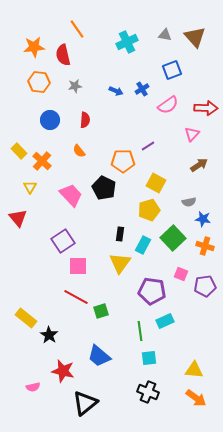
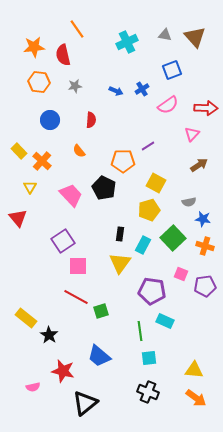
red semicircle at (85, 120): moved 6 px right
cyan rectangle at (165, 321): rotated 48 degrees clockwise
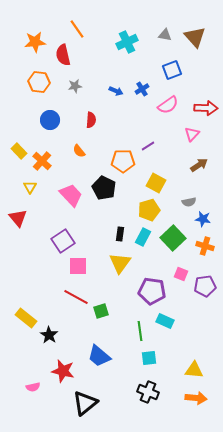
orange star at (34, 47): moved 1 px right, 5 px up
cyan rectangle at (143, 245): moved 8 px up
orange arrow at (196, 398): rotated 30 degrees counterclockwise
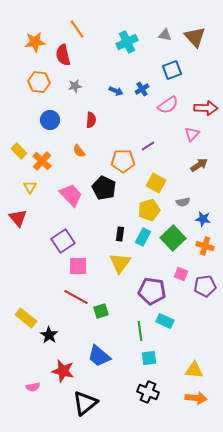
gray semicircle at (189, 202): moved 6 px left
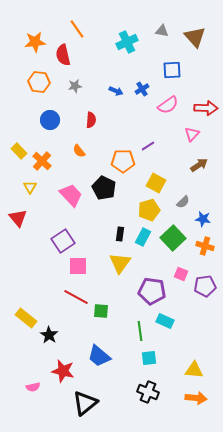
gray triangle at (165, 35): moved 3 px left, 4 px up
blue square at (172, 70): rotated 18 degrees clockwise
gray semicircle at (183, 202): rotated 32 degrees counterclockwise
green square at (101, 311): rotated 21 degrees clockwise
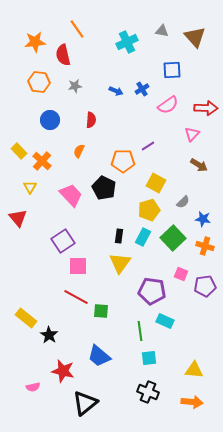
orange semicircle at (79, 151): rotated 64 degrees clockwise
brown arrow at (199, 165): rotated 66 degrees clockwise
black rectangle at (120, 234): moved 1 px left, 2 px down
orange arrow at (196, 398): moved 4 px left, 4 px down
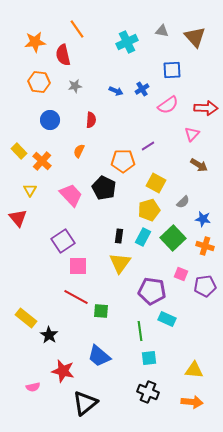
yellow triangle at (30, 187): moved 3 px down
cyan rectangle at (165, 321): moved 2 px right, 2 px up
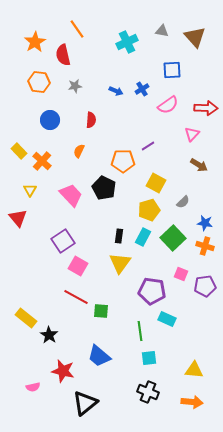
orange star at (35, 42): rotated 25 degrees counterclockwise
blue star at (203, 219): moved 2 px right, 4 px down
pink square at (78, 266): rotated 30 degrees clockwise
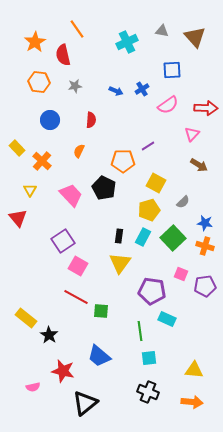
yellow rectangle at (19, 151): moved 2 px left, 3 px up
